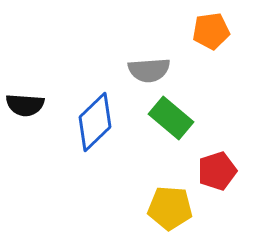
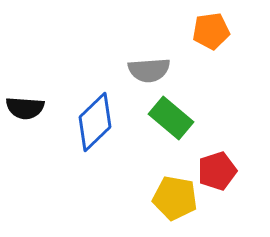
black semicircle: moved 3 px down
yellow pentagon: moved 5 px right, 10 px up; rotated 6 degrees clockwise
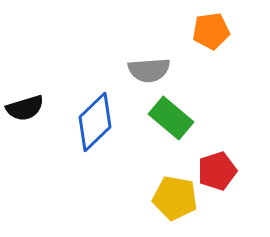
black semicircle: rotated 21 degrees counterclockwise
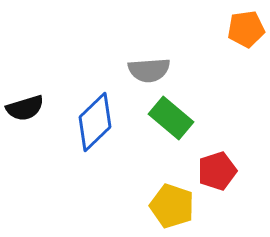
orange pentagon: moved 35 px right, 2 px up
yellow pentagon: moved 3 px left, 8 px down; rotated 9 degrees clockwise
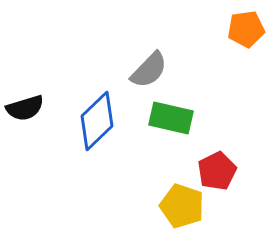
gray semicircle: rotated 42 degrees counterclockwise
green rectangle: rotated 27 degrees counterclockwise
blue diamond: moved 2 px right, 1 px up
red pentagon: rotated 9 degrees counterclockwise
yellow pentagon: moved 10 px right
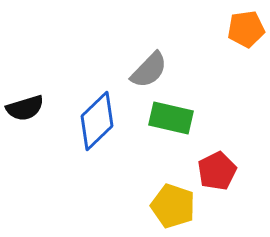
yellow pentagon: moved 9 px left
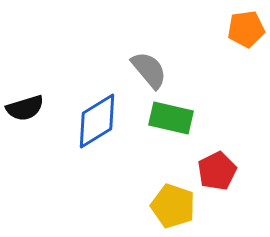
gray semicircle: rotated 84 degrees counterclockwise
blue diamond: rotated 12 degrees clockwise
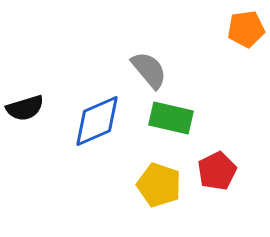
blue diamond: rotated 8 degrees clockwise
yellow pentagon: moved 14 px left, 21 px up
